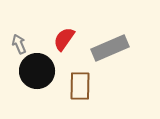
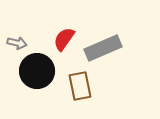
gray arrow: moved 2 px left, 1 px up; rotated 126 degrees clockwise
gray rectangle: moved 7 px left
brown rectangle: rotated 12 degrees counterclockwise
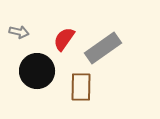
gray arrow: moved 2 px right, 11 px up
gray rectangle: rotated 12 degrees counterclockwise
brown rectangle: moved 1 px right, 1 px down; rotated 12 degrees clockwise
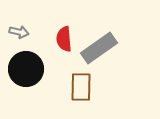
red semicircle: rotated 40 degrees counterclockwise
gray rectangle: moved 4 px left
black circle: moved 11 px left, 2 px up
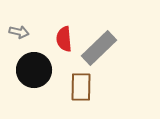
gray rectangle: rotated 9 degrees counterclockwise
black circle: moved 8 px right, 1 px down
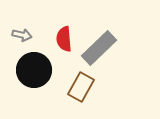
gray arrow: moved 3 px right, 3 px down
brown rectangle: rotated 28 degrees clockwise
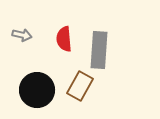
gray rectangle: moved 2 px down; rotated 42 degrees counterclockwise
black circle: moved 3 px right, 20 px down
brown rectangle: moved 1 px left, 1 px up
